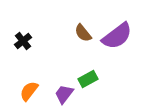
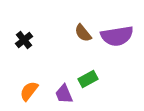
purple semicircle: rotated 28 degrees clockwise
black cross: moved 1 px right, 1 px up
purple trapezoid: rotated 60 degrees counterclockwise
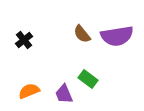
brown semicircle: moved 1 px left, 1 px down
green rectangle: rotated 66 degrees clockwise
orange semicircle: rotated 30 degrees clockwise
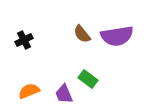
black cross: rotated 12 degrees clockwise
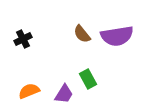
black cross: moved 1 px left, 1 px up
green rectangle: rotated 24 degrees clockwise
purple trapezoid: rotated 125 degrees counterclockwise
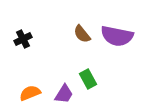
purple semicircle: rotated 20 degrees clockwise
orange semicircle: moved 1 px right, 2 px down
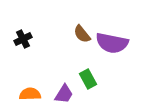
purple semicircle: moved 5 px left, 7 px down
orange semicircle: moved 1 px down; rotated 20 degrees clockwise
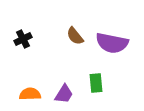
brown semicircle: moved 7 px left, 2 px down
green rectangle: moved 8 px right, 4 px down; rotated 24 degrees clockwise
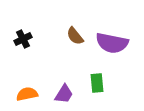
green rectangle: moved 1 px right
orange semicircle: moved 3 px left; rotated 10 degrees counterclockwise
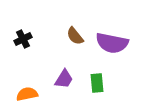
purple trapezoid: moved 15 px up
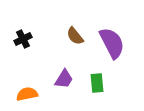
purple semicircle: rotated 128 degrees counterclockwise
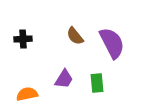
black cross: rotated 24 degrees clockwise
